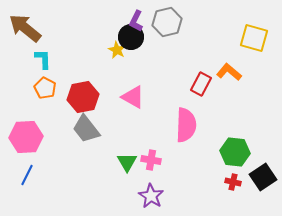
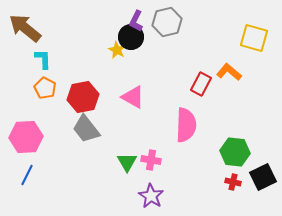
black square: rotated 8 degrees clockwise
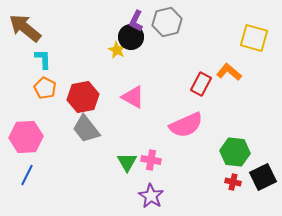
pink semicircle: rotated 64 degrees clockwise
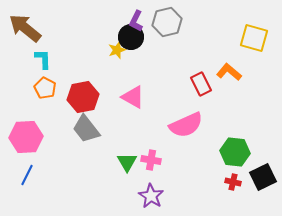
yellow star: rotated 24 degrees clockwise
red rectangle: rotated 55 degrees counterclockwise
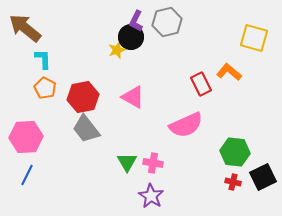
pink cross: moved 2 px right, 3 px down
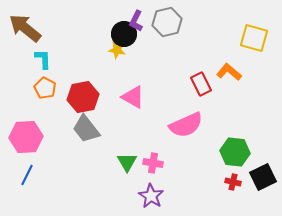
black circle: moved 7 px left, 3 px up
yellow star: rotated 30 degrees clockwise
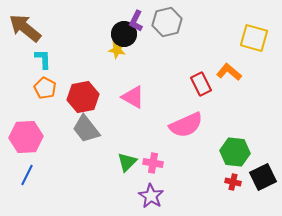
green triangle: rotated 15 degrees clockwise
